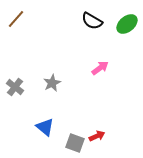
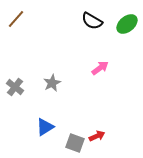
blue triangle: rotated 48 degrees clockwise
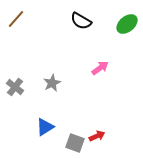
black semicircle: moved 11 px left
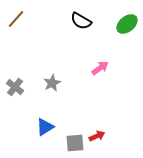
gray square: rotated 24 degrees counterclockwise
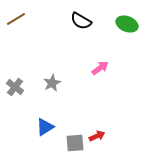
brown line: rotated 18 degrees clockwise
green ellipse: rotated 60 degrees clockwise
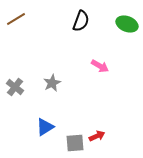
black semicircle: rotated 100 degrees counterclockwise
pink arrow: moved 2 px up; rotated 66 degrees clockwise
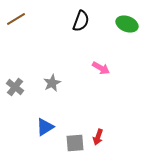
pink arrow: moved 1 px right, 2 px down
red arrow: moved 1 px right, 1 px down; rotated 133 degrees clockwise
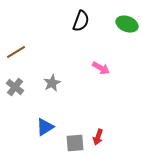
brown line: moved 33 px down
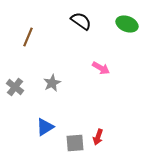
black semicircle: rotated 75 degrees counterclockwise
brown line: moved 12 px right, 15 px up; rotated 36 degrees counterclockwise
